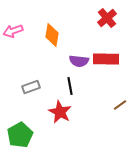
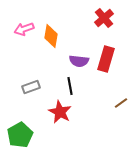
red cross: moved 3 px left
pink arrow: moved 11 px right, 2 px up
orange diamond: moved 1 px left, 1 px down
red rectangle: rotated 75 degrees counterclockwise
brown line: moved 1 px right, 2 px up
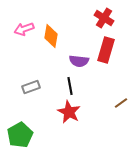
red cross: rotated 18 degrees counterclockwise
red rectangle: moved 9 px up
red star: moved 9 px right
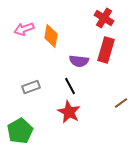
black line: rotated 18 degrees counterclockwise
green pentagon: moved 4 px up
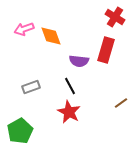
red cross: moved 11 px right, 1 px up
orange diamond: rotated 30 degrees counterclockwise
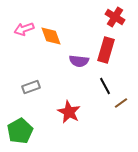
black line: moved 35 px right
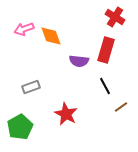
brown line: moved 4 px down
red star: moved 3 px left, 2 px down
green pentagon: moved 4 px up
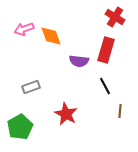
brown line: moved 1 px left, 4 px down; rotated 48 degrees counterclockwise
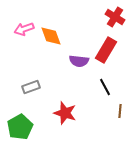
red rectangle: rotated 15 degrees clockwise
black line: moved 1 px down
red star: moved 1 px left, 1 px up; rotated 10 degrees counterclockwise
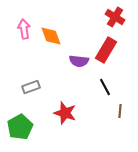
pink arrow: rotated 102 degrees clockwise
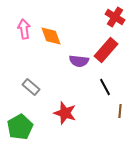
red rectangle: rotated 10 degrees clockwise
gray rectangle: rotated 60 degrees clockwise
